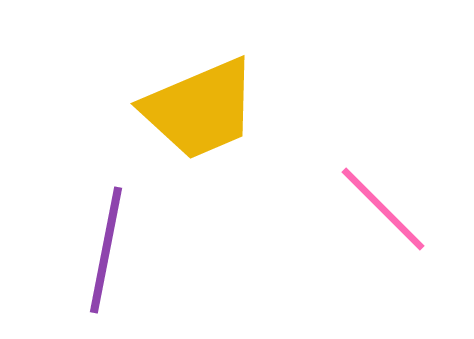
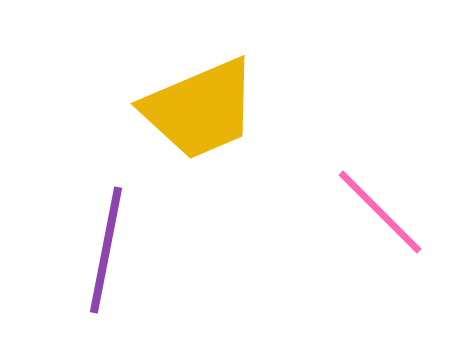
pink line: moved 3 px left, 3 px down
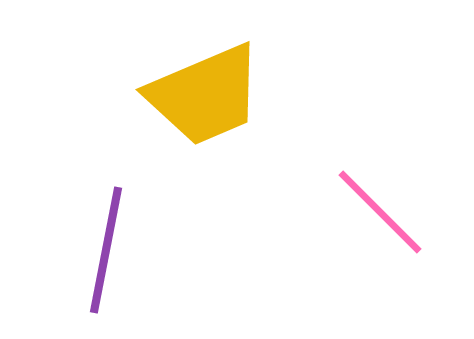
yellow trapezoid: moved 5 px right, 14 px up
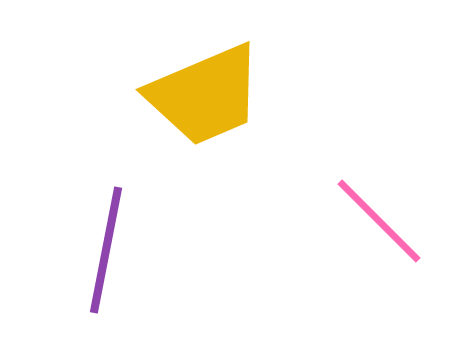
pink line: moved 1 px left, 9 px down
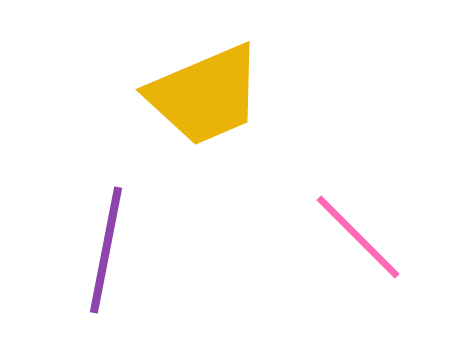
pink line: moved 21 px left, 16 px down
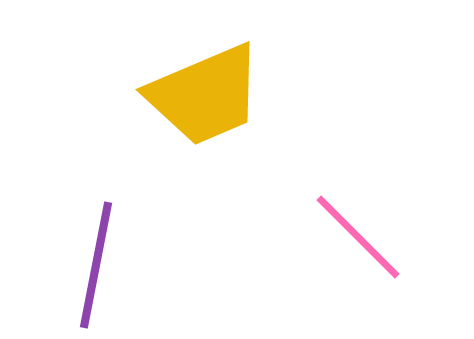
purple line: moved 10 px left, 15 px down
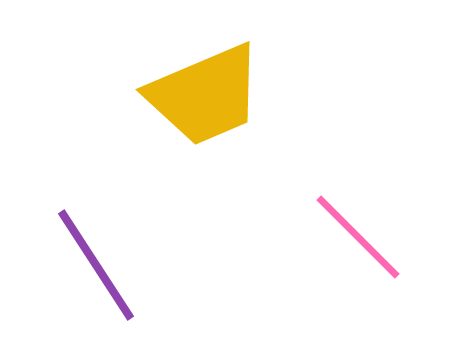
purple line: rotated 44 degrees counterclockwise
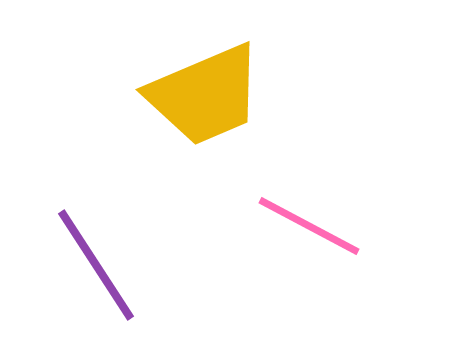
pink line: moved 49 px left, 11 px up; rotated 17 degrees counterclockwise
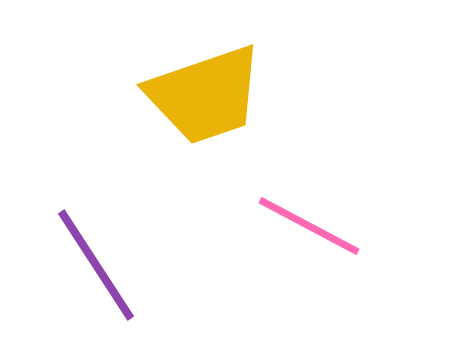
yellow trapezoid: rotated 4 degrees clockwise
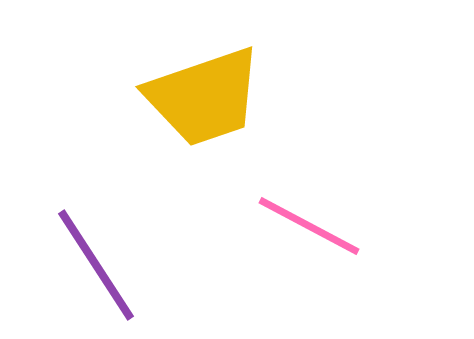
yellow trapezoid: moved 1 px left, 2 px down
